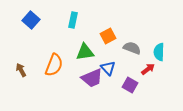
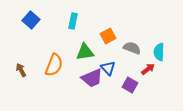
cyan rectangle: moved 1 px down
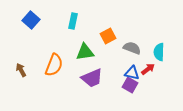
blue triangle: moved 24 px right, 5 px down; rotated 35 degrees counterclockwise
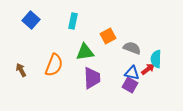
cyan semicircle: moved 3 px left, 7 px down
purple trapezoid: rotated 70 degrees counterclockwise
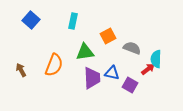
blue triangle: moved 20 px left
